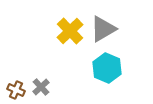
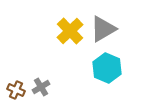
gray cross: rotated 12 degrees clockwise
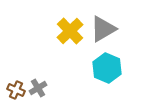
gray cross: moved 3 px left, 1 px down
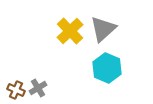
gray triangle: rotated 12 degrees counterclockwise
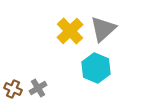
cyan hexagon: moved 11 px left
brown cross: moved 3 px left, 1 px up
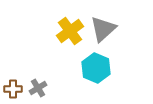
yellow cross: rotated 8 degrees clockwise
brown cross: rotated 24 degrees counterclockwise
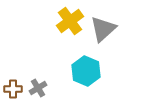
yellow cross: moved 10 px up
cyan hexagon: moved 10 px left, 3 px down
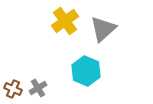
yellow cross: moved 5 px left
brown cross: rotated 24 degrees clockwise
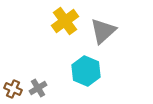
gray triangle: moved 2 px down
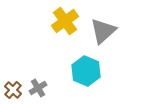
brown cross: moved 1 px down; rotated 18 degrees clockwise
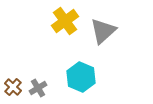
cyan hexagon: moved 5 px left, 6 px down
brown cross: moved 3 px up
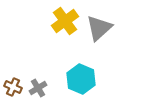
gray triangle: moved 4 px left, 3 px up
cyan hexagon: moved 2 px down
brown cross: rotated 18 degrees counterclockwise
